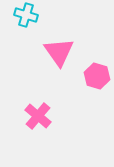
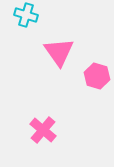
pink cross: moved 5 px right, 14 px down
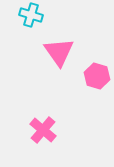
cyan cross: moved 5 px right
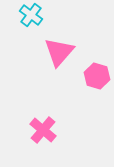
cyan cross: rotated 20 degrees clockwise
pink triangle: rotated 16 degrees clockwise
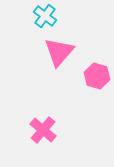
cyan cross: moved 14 px right, 1 px down
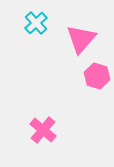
cyan cross: moved 9 px left, 7 px down; rotated 10 degrees clockwise
pink triangle: moved 22 px right, 13 px up
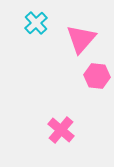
pink hexagon: rotated 10 degrees counterclockwise
pink cross: moved 18 px right
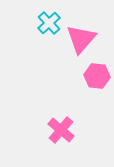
cyan cross: moved 13 px right
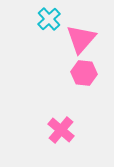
cyan cross: moved 4 px up
pink hexagon: moved 13 px left, 3 px up
